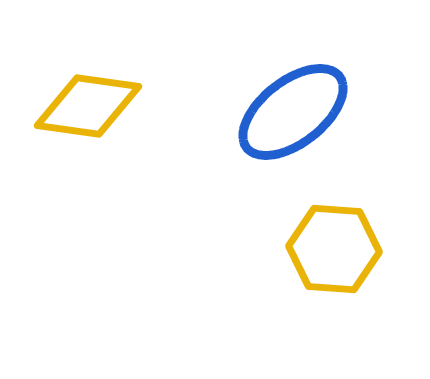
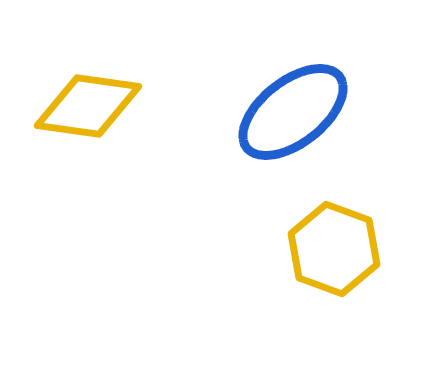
yellow hexagon: rotated 16 degrees clockwise
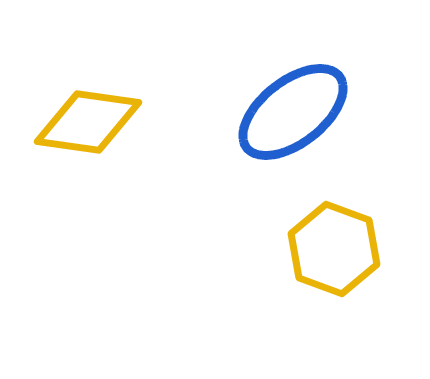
yellow diamond: moved 16 px down
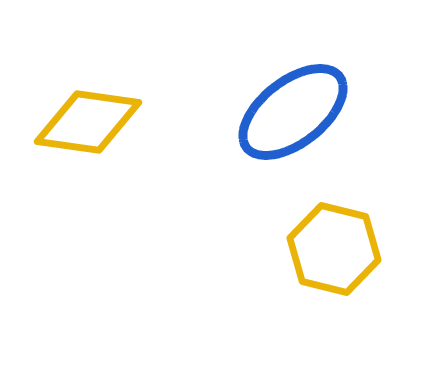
yellow hexagon: rotated 6 degrees counterclockwise
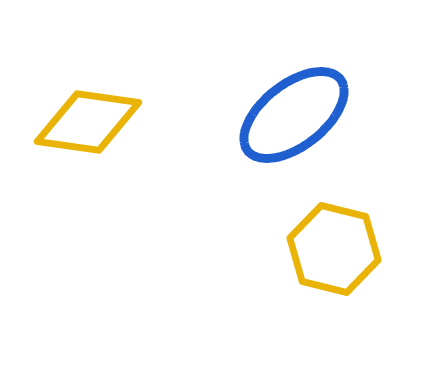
blue ellipse: moved 1 px right, 3 px down
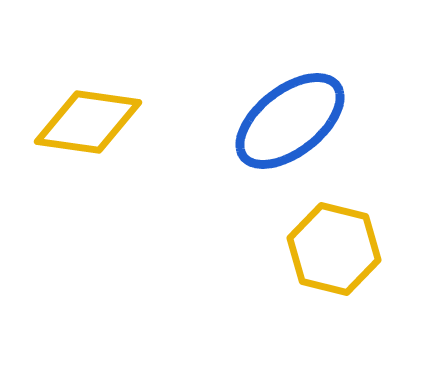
blue ellipse: moved 4 px left, 6 px down
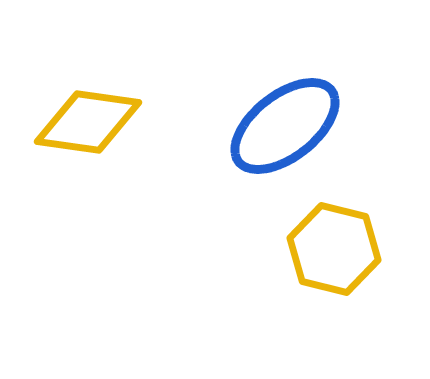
blue ellipse: moved 5 px left, 5 px down
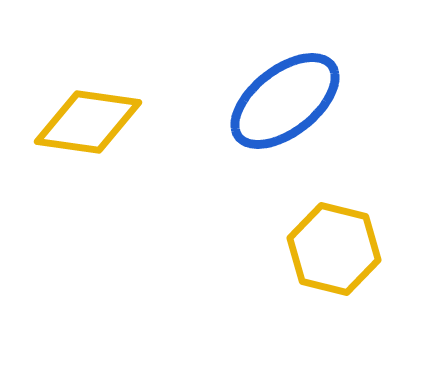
blue ellipse: moved 25 px up
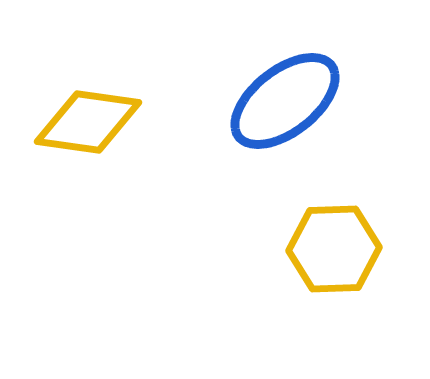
yellow hexagon: rotated 16 degrees counterclockwise
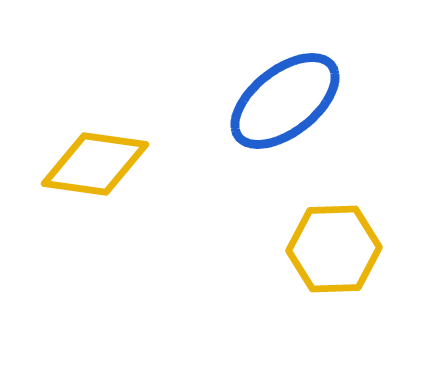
yellow diamond: moved 7 px right, 42 px down
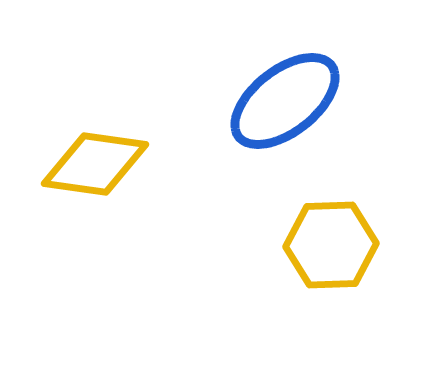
yellow hexagon: moved 3 px left, 4 px up
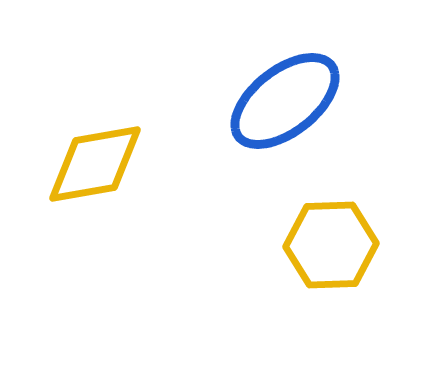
yellow diamond: rotated 18 degrees counterclockwise
